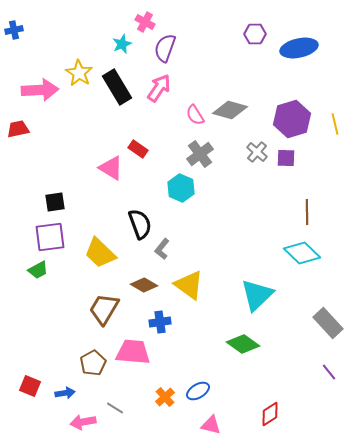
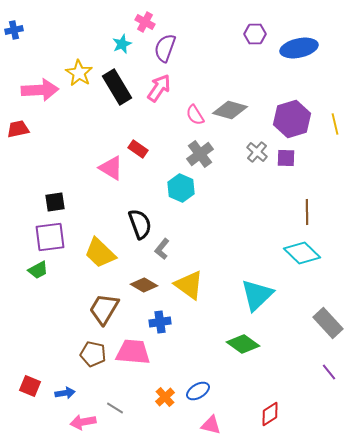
brown pentagon at (93, 363): moved 9 px up; rotated 30 degrees counterclockwise
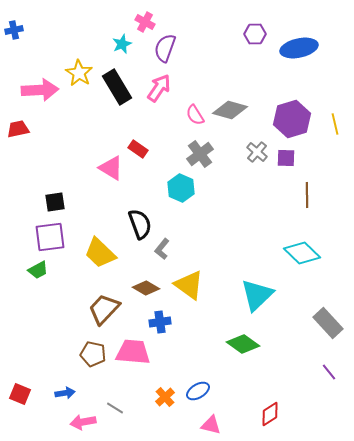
brown line at (307, 212): moved 17 px up
brown diamond at (144, 285): moved 2 px right, 3 px down
brown trapezoid at (104, 309): rotated 12 degrees clockwise
red square at (30, 386): moved 10 px left, 8 px down
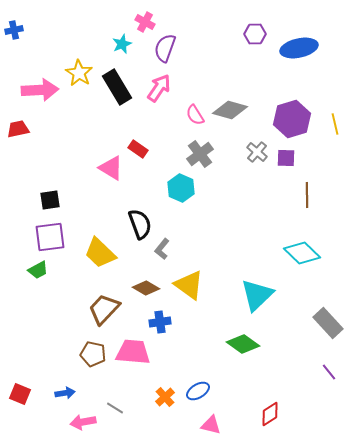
black square at (55, 202): moved 5 px left, 2 px up
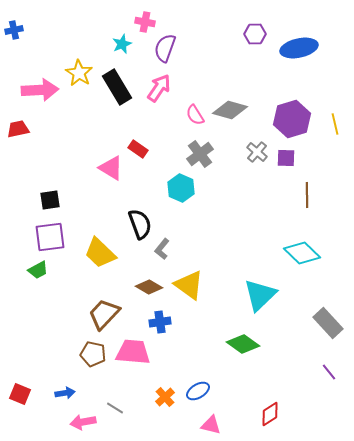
pink cross at (145, 22): rotated 18 degrees counterclockwise
brown diamond at (146, 288): moved 3 px right, 1 px up
cyan triangle at (257, 295): moved 3 px right
brown trapezoid at (104, 309): moved 5 px down
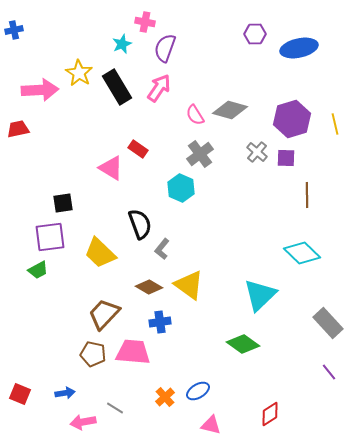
black square at (50, 200): moved 13 px right, 3 px down
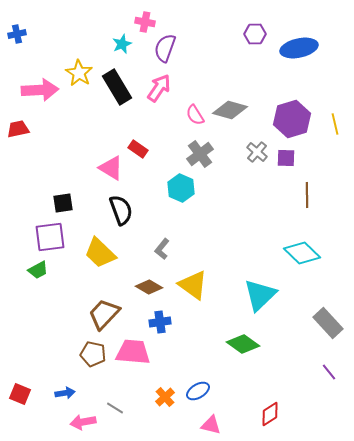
blue cross at (14, 30): moved 3 px right, 4 px down
black semicircle at (140, 224): moved 19 px left, 14 px up
yellow triangle at (189, 285): moved 4 px right
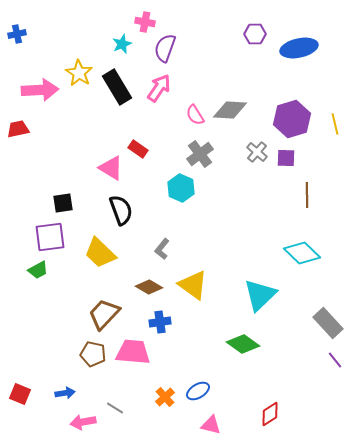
gray diamond at (230, 110): rotated 12 degrees counterclockwise
purple line at (329, 372): moved 6 px right, 12 px up
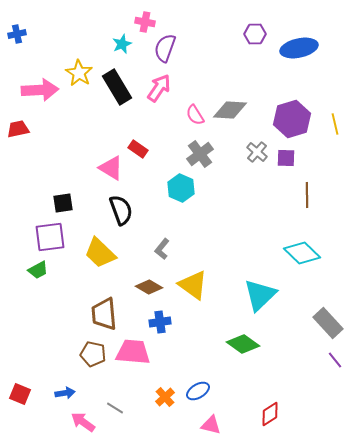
brown trapezoid at (104, 314): rotated 48 degrees counterclockwise
pink arrow at (83, 422): rotated 45 degrees clockwise
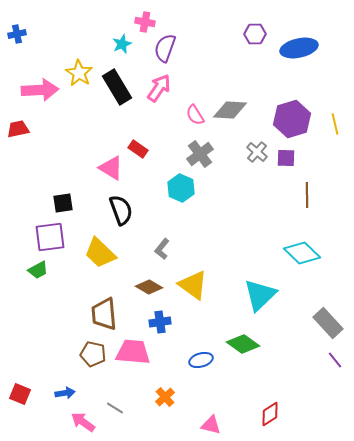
blue ellipse at (198, 391): moved 3 px right, 31 px up; rotated 15 degrees clockwise
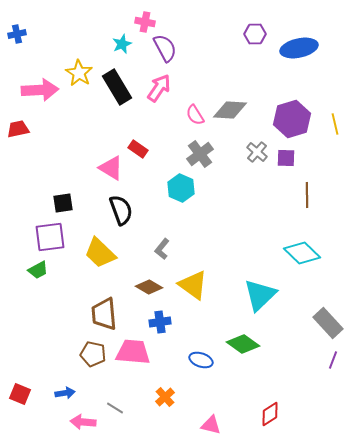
purple semicircle at (165, 48): rotated 132 degrees clockwise
blue ellipse at (201, 360): rotated 35 degrees clockwise
purple line at (335, 360): moved 2 px left; rotated 60 degrees clockwise
pink arrow at (83, 422): rotated 30 degrees counterclockwise
